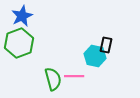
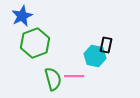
green hexagon: moved 16 px right
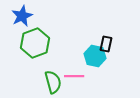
black rectangle: moved 1 px up
green semicircle: moved 3 px down
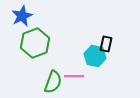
green semicircle: rotated 35 degrees clockwise
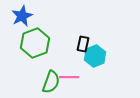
black rectangle: moved 23 px left
cyan hexagon: rotated 25 degrees clockwise
pink line: moved 5 px left, 1 px down
green semicircle: moved 2 px left
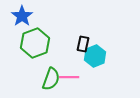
blue star: rotated 10 degrees counterclockwise
green semicircle: moved 3 px up
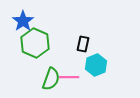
blue star: moved 1 px right, 5 px down
green hexagon: rotated 16 degrees counterclockwise
cyan hexagon: moved 1 px right, 9 px down
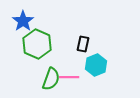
green hexagon: moved 2 px right, 1 px down
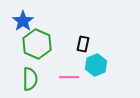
green semicircle: moved 21 px left; rotated 20 degrees counterclockwise
